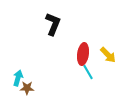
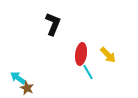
red ellipse: moved 2 px left
cyan arrow: rotated 70 degrees counterclockwise
brown star: rotated 24 degrees clockwise
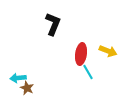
yellow arrow: moved 4 px up; rotated 24 degrees counterclockwise
cyan arrow: rotated 42 degrees counterclockwise
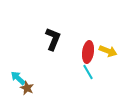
black L-shape: moved 15 px down
red ellipse: moved 7 px right, 2 px up
cyan arrow: rotated 49 degrees clockwise
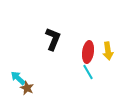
yellow arrow: rotated 60 degrees clockwise
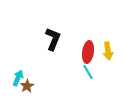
cyan arrow: rotated 70 degrees clockwise
brown star: moved 2 px up; rotated 16 degrees clockwise
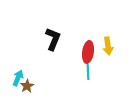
yellow arrow: moved 5 px up
cyan line: rotated 28 degrees clockwise
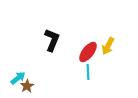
black L-shape: moved 1 px left, 1 px down
yellow arrow: rotated 36 degrees clockwise
red ellipse: rotated 30 degrees clockwise
cyan arrow: rotated 28 degrees clockwise
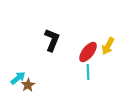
brown star: moved 1 px right, 1 px up
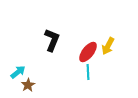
cyan arrow: moved 6 px up
